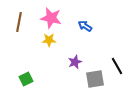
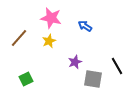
brown line: moved 16 px down; rotated 30 degrees clockwise
yellow star: moved 1 px down; rotated 24 degrees counterclockwise
gray square: moved 2 px left; rotated 18 degrees clockwise
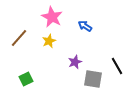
pink star: moved 1 px right, 1 px up; rotated 15 degrees clockwise
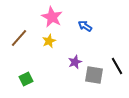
gray square: moved 1 px right, 4 px up
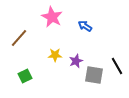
yellow star: moved 6 px right, 14 px down; rotated 24 degrees clockwise
purple star: moved 1 px right, 1 px up
green square: moved 1 px left, 3 px up
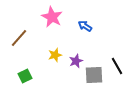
yellow star: rotated 16 degrees counterclockwise
gray square: rotated 12 degrees counterclockwise
